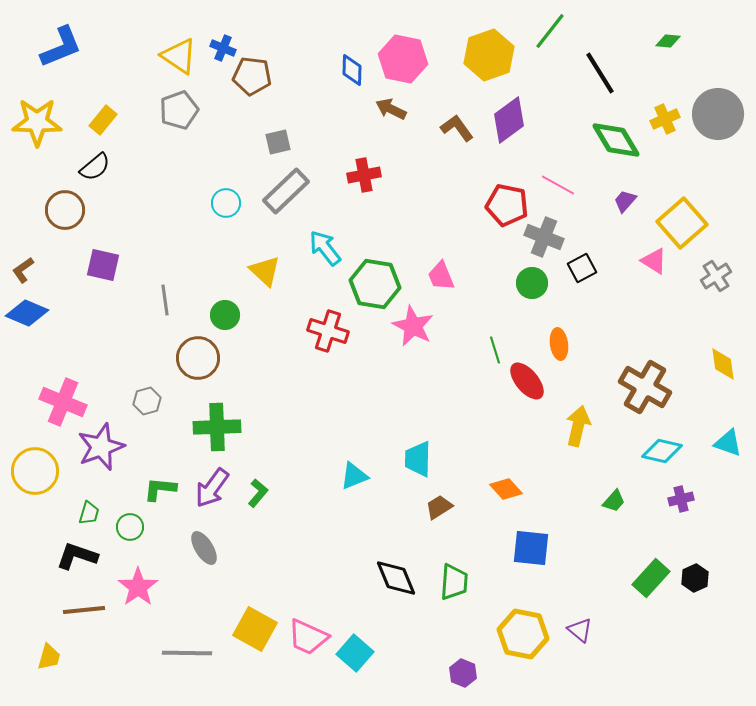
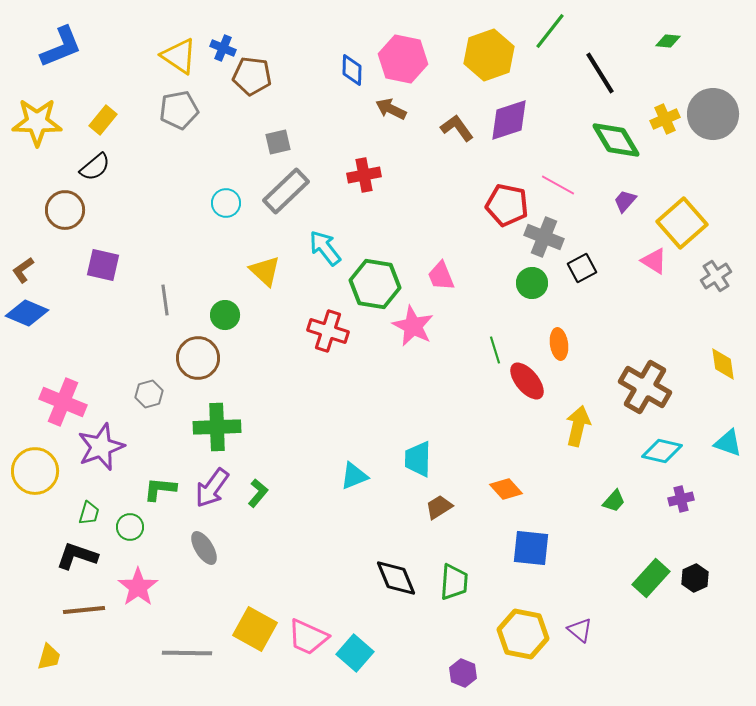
gray pentagon at (179, 110): rotated 9 degrees clockwise
gray circle at (718, 114): moved 5 px left
purple diamond at (509, 120): rotated 18 degrees clockwise
gray hexagon at (147, 401): moved 2 px right, 7 px up
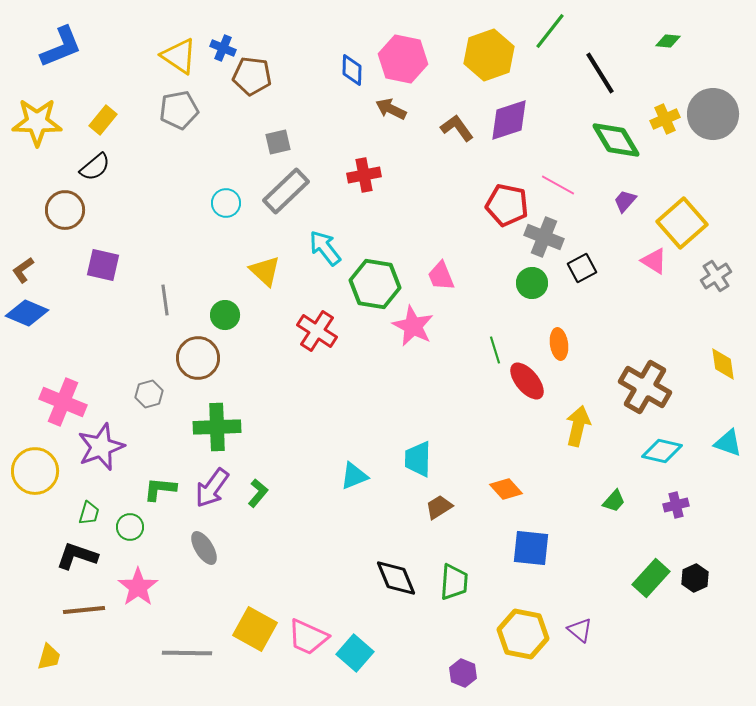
red cross at (328, 331): moved 11 px left; rotated 15 degrees clockwise
purple cross at (681, 499): moved 5 px left, 6 px down
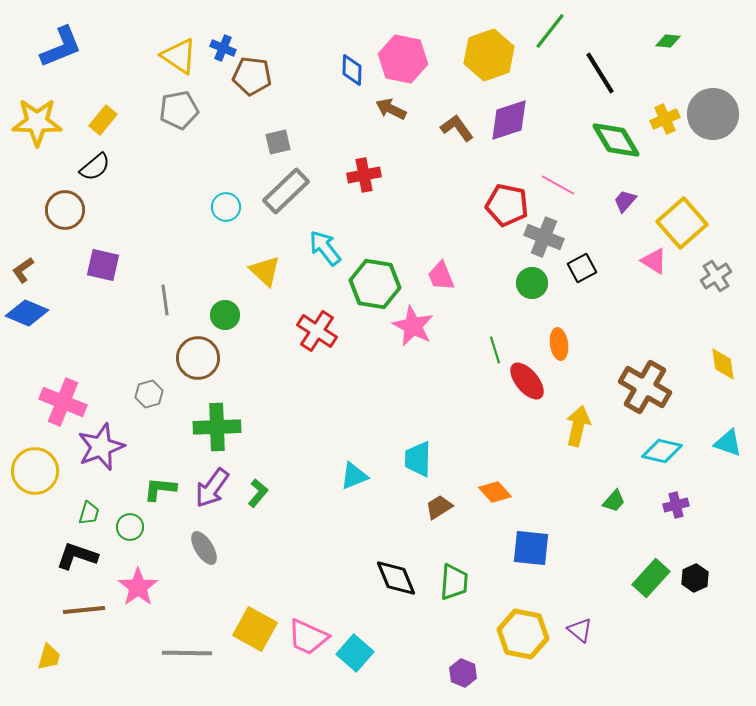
cyan circle at (226, 203): moved 4 px down
orange diamond at (506, 489): moved 11 px left, 3 px down
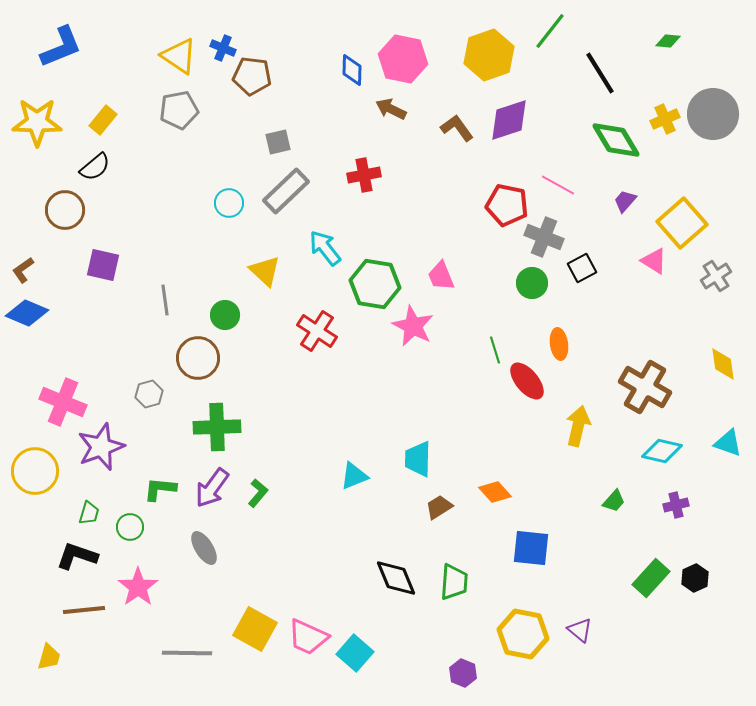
cyan circle at (226, 207): moved 3 px right, 4 px up
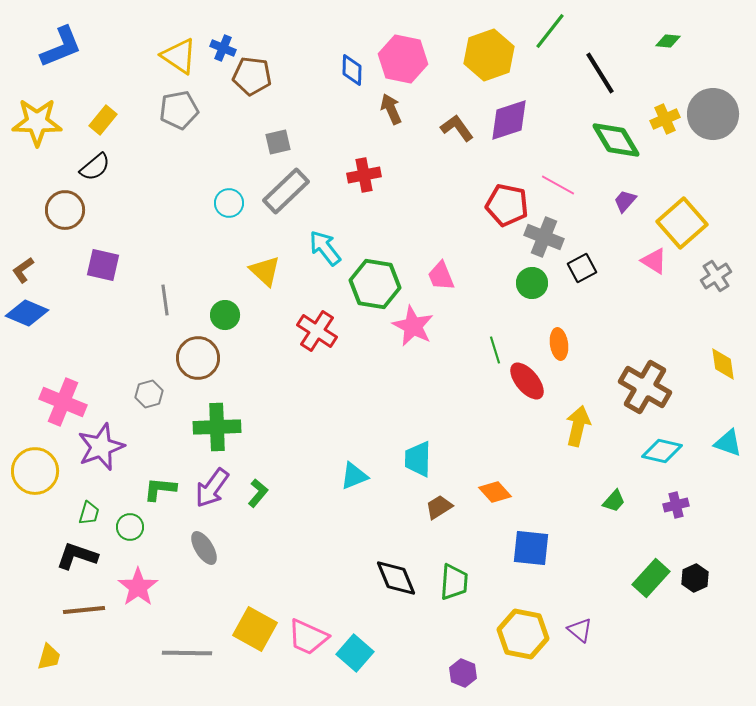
brown arrow at (391, 109): rotated 40 degrees clockwise
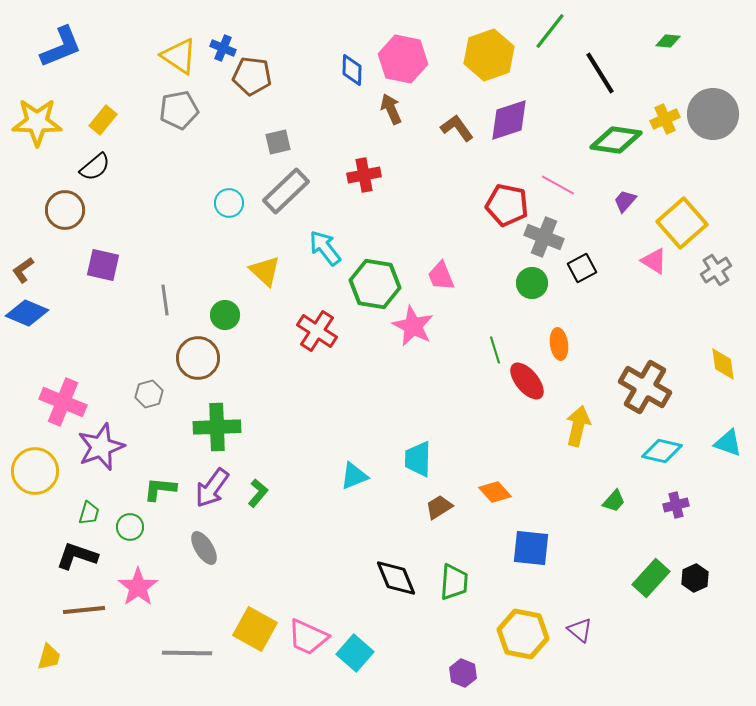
green diamond at (616, 140): rotated 51 degrees counterclockwise
gray cross at (716, 276): moved 6 px up
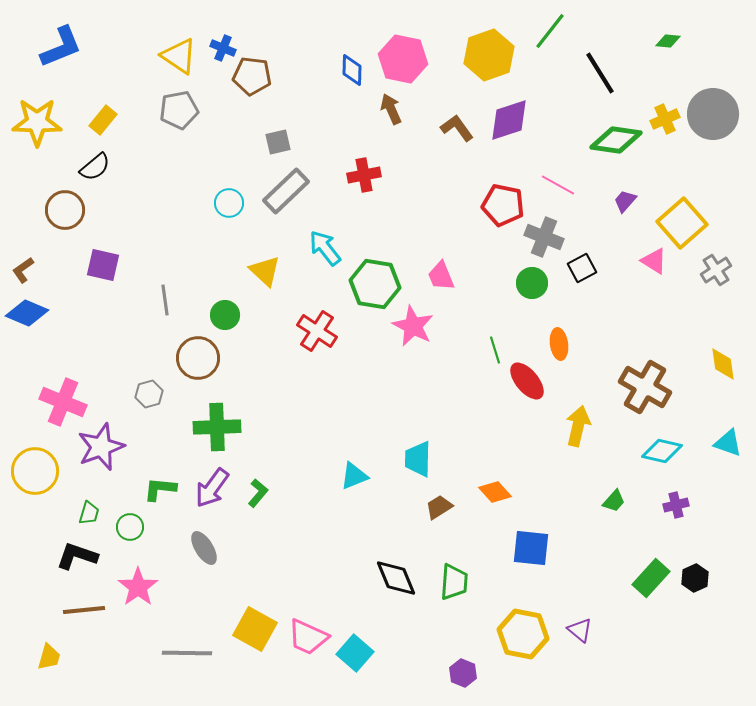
red pentagon at (507, 205): moved 4 px left
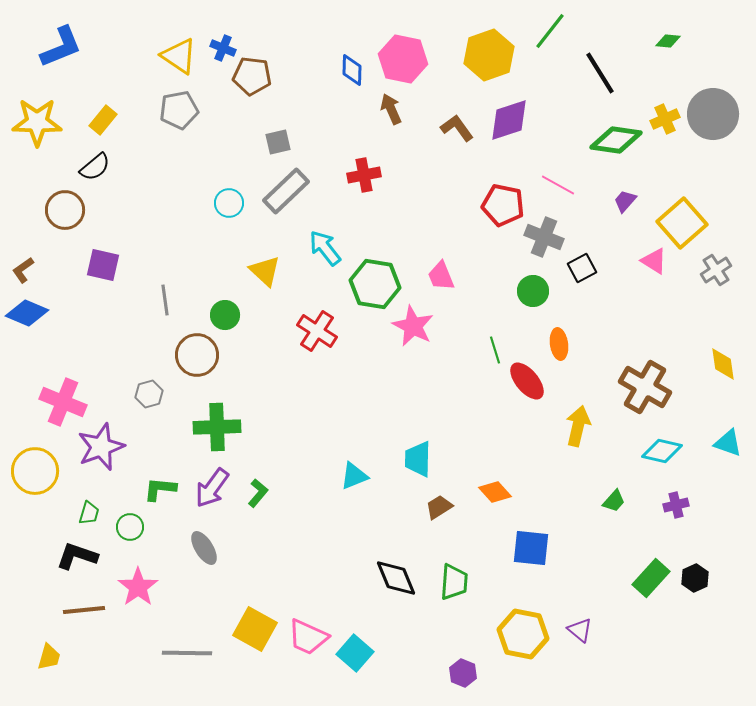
green circle at (532, 283): moved 1 px right, 8 px down
brown circle at (198, 358): moved 1 px left, 3 px up
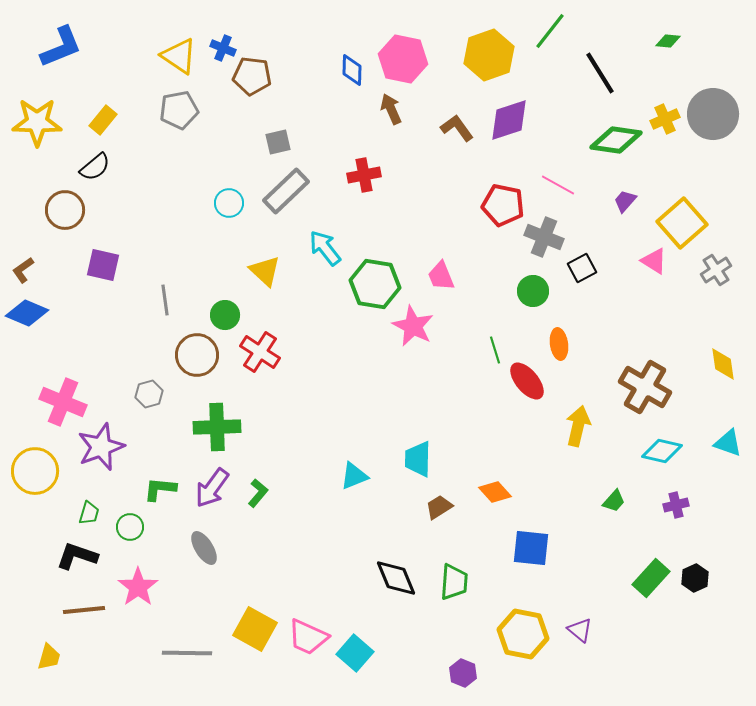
red cross at (317, 331): moved 57 px left, 21 px down
